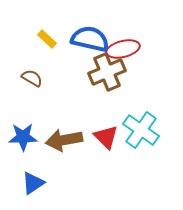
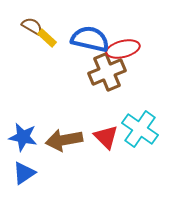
yellow rectangle: moved 1 px up
brown semicircle: moved 52 px up
cyan cross: moved 1 px left, 1 px up
blue star: rotated 12 degrees clockwise
blue triangle: moved 9 px left, 10 px up
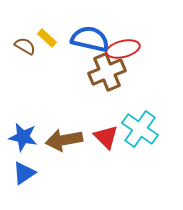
brown semicircle: moved 7 px left, 20 px down
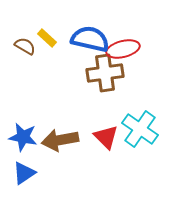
brown cross: moved 2 px left, 1 px down; rotated 15 degrees clockwise
brown arrow: moved 4 px left
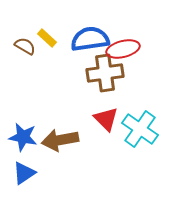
blue semicircle: rotated 21 degrees counterclockwise
red triangle: moved 18 px up
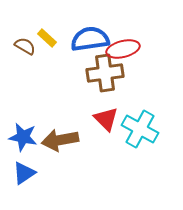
cyan cross: rotated 6 degrees counterclockwise
